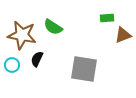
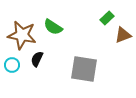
green rectangle: rotated 40 degrees counterclockwise
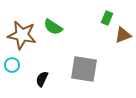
green rectangle: rotated 24 degrees counterclockwise
black semicircle: moved 5 px right, 20 px down
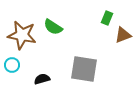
black semicircle: rotated 49 degrees clockwise
